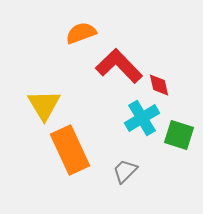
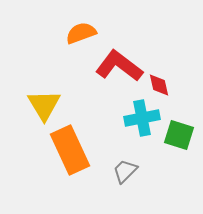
red L-shape: rotated 9 degrees counterclockwise
cyan cross: rotated 20 degrees clockwise
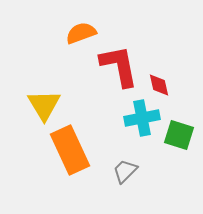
red L-shape: rotated 42 degrees clockwise
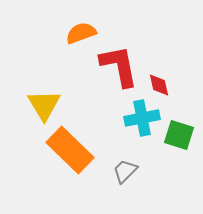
orange rectangle: rotated 21 degrees counterclockwise
